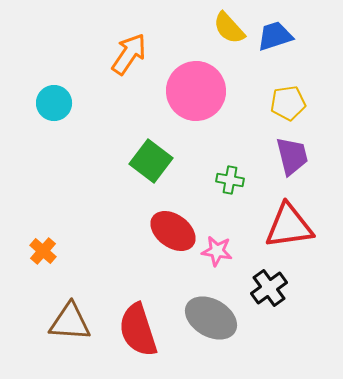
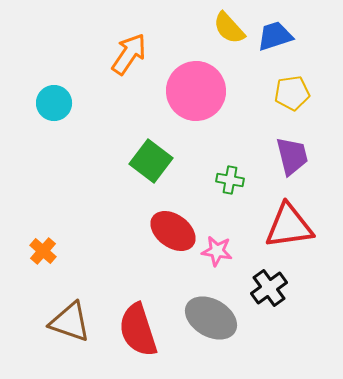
yellow pentagon: moved 4 px right, 10 px up
brown triangle: rotated 15 degrees clockwise
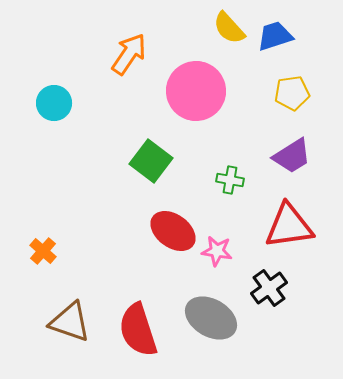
purple trapezoid: rotated 72 degrees clockwise
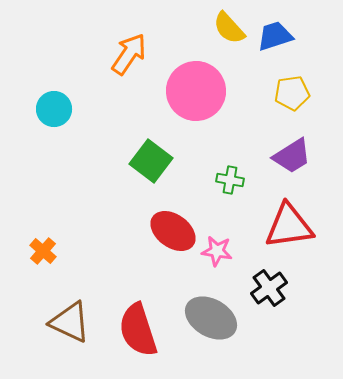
cyan circle: moved 6 px down
brown triangle: rotated 6 degrees clockwise
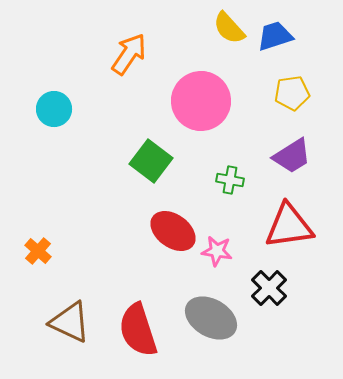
pink circle: moved 5 px right, 10 px down
orange cross: moved 5 px left
black cross: rotated 9 degrees counterclockwise
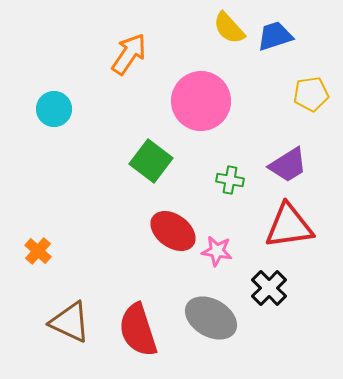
yellow pentagon: moved 19 px right, 1 px down
purple trapezoid: moved 4 px left, 9 px down
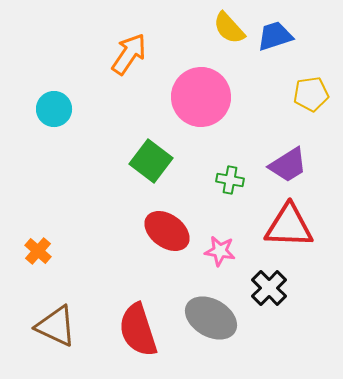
pink circle: moved 4 px up
red triangle: rotated 10 degrees clockwise
red ellipse: moved 6 px left
pink star: moved 3 px right
brown triangle: moved 14 px left, 4 px down
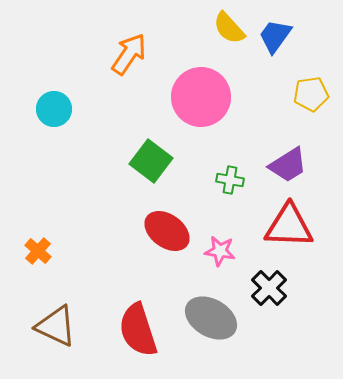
blue trapezoid: rotated 36 degrees counterclockwise
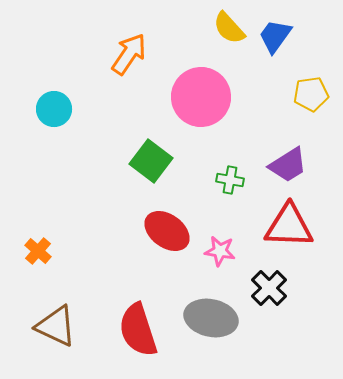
gray ellipse: rotated 18 degrees counterclockwise
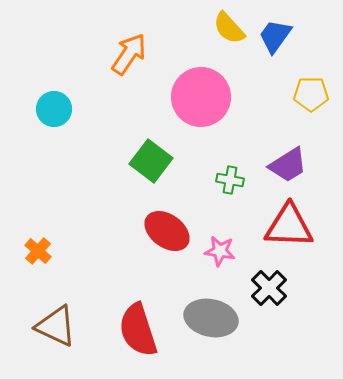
yellow pentagon: rotated 8 degrees clockwise
